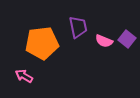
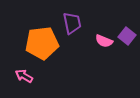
purple trapezoid: moved 6 px left, 4 px up
purple square: moved 3 px up
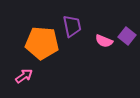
purple trapezoid: moved 3 px down
orange pentagon: rotated 12 degrees clockwise
pink arrow: rotated 114 degrees clockwise
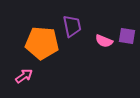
purple square: rotated 30 degrees counterclockwise
